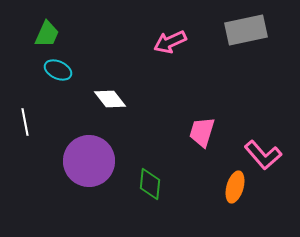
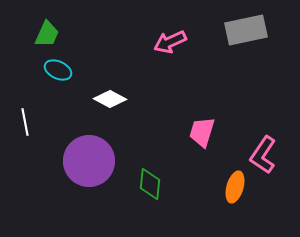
white diamond: rotated 24 degrees counterclockwise
pink L-shape: rotated 75 degrees clockwise
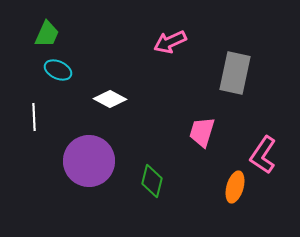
gray rectangle: moved 11 px left, 43 px down; rotated 66 degrees counterclockwise
white line: moved 9 px right, 5 px up; rotated 8 degrees clockwise
green diamond: moved 2 px right, 3 px up; rotated 8 degrees clockwise
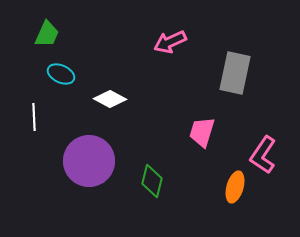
cyan ellipse: moved 3 px right, 4 px down
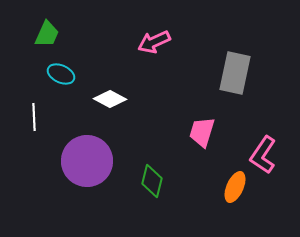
pink arrow: moved 16 px left
purple circle: moved 2 px left
orange ellipse: rotated 8 degrees clockwise
